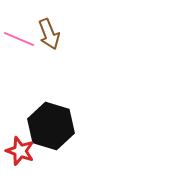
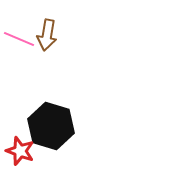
brown arrow: moved 2 px left, 1 px down; rotated 32 degrees clockwise
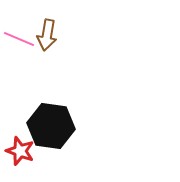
black hexagon: rotated 9 degrees counterclockwise
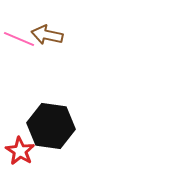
brown arrow: rotated 92 degrees clockwise
red star: rotated 12 degrees clockwise
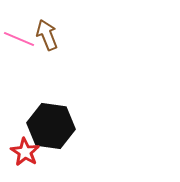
brown arrow: rotated 56 degrees clockwise
red star: moved 5 px right, 1 px down
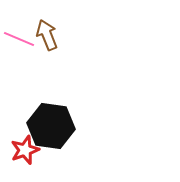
red star: moved 2 px up; rotated 20 degrees clockwise
